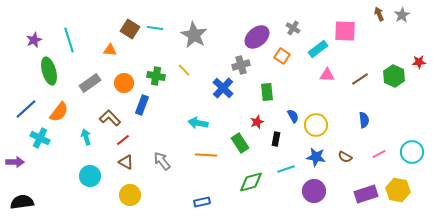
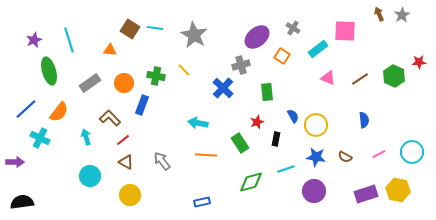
pink triangle at (327, 75): moved 1 px right, 3 px down; rotated 21 degrees clockwise
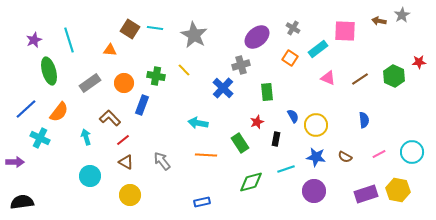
brown arrow at (379, 14): moved 7 px down; rotated 56 degrees counterclockwise
orange square at (282, 56): moved 8 px right, 2 px down
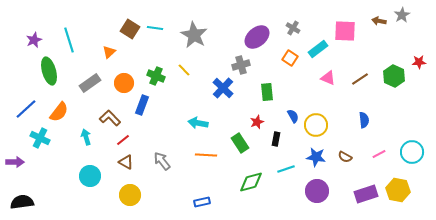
orange triangle at (110, 50): moved 1 px left, 2 px down; rotated 48 degrees counterclockwise
green cross at (156, 76): rotated 12 degrees clockwise
purple circle at (314, 191): moved 3 px right
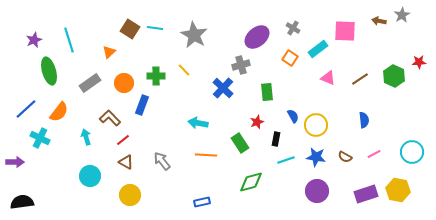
green cross at (156, 76): rotated 24 degrees counterclockwise
pink line at (379, 154): moved 5 px left
cyan line at (286, 169): moved 9 px up
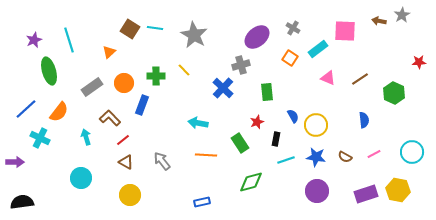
green hexagon at (394, 76): moved 17 px down
gray rectangle at (90, 83): moved 2 px right, 4 px down
cyan circle at (90, 176): moved 9 px left, 2 px down
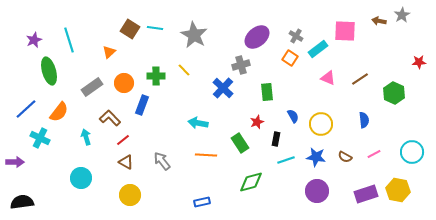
gray cross at (293, 28): moved 3 px right, 8 px down
yellow circle at (316, 125): moved 5 px right, 1 px up
